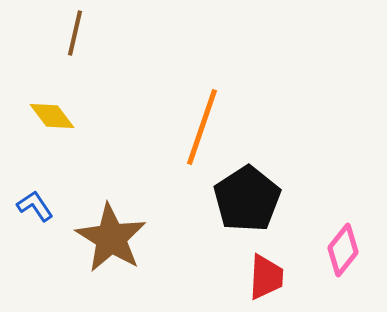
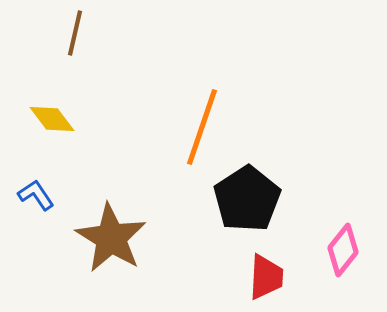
yellow diamond: moved 3 px down
blue L-shape: moved 1 px right, 11 px up
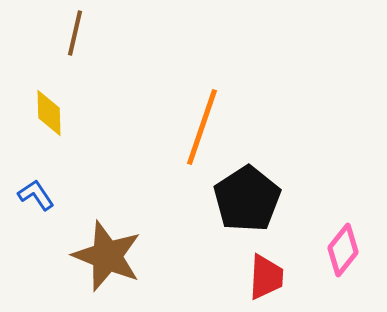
yellow diamond: moved 3 px left, 6 px up; rotated 36 degrees clockwise
brown star: moved 4 px left, 18 px down; rotated 10 degrees counterclockwise
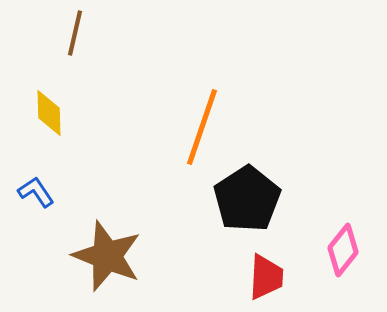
blue L-shape: moved 3 px up
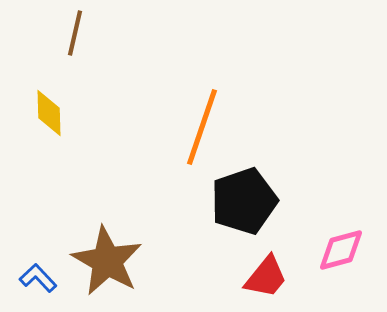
blue L-shape: moved 2 px right, 86 px down; rotated 9 degrees counterclockwise
black pentagon: moved 3 px left, 2 px down; rotated 14 degrees clockwise
pink diamond: moved 2 px left; rotated 36 degrees clockwise
brown star: moved 5 px down; rotated 8 degrees clockwise
red trapezoid: rotated 36 degrees clockwise
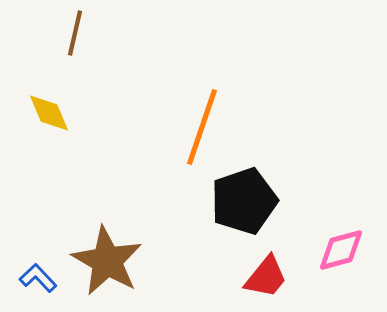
yellow diamond: rotated 21 degrees counterclockwise
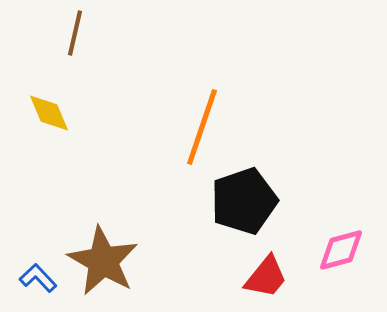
brown star: moved 4 px left
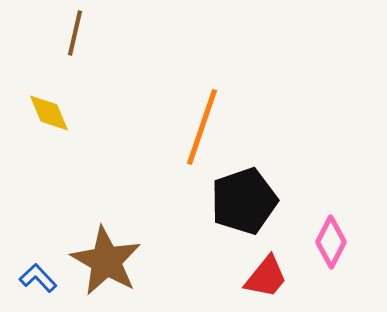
pink diamond: moved 10 px left, 8 px up; rotated 48 degrees counterclockwise
brown star: moved 3 px right
